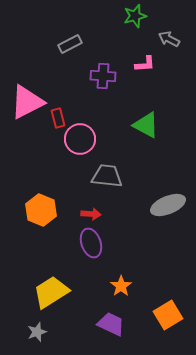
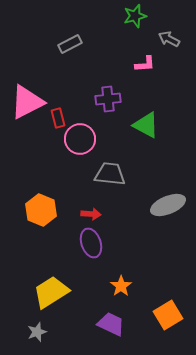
purple cross: moved 5 px right, 23 px down; rotated 10 degrees counterclockwise
gray trapezoid: moved 3 px right, 2 px up
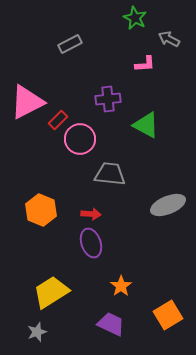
green star: moved 2 px down; rotated 30 degrees counterclockwise
red rectangle: moved 2 px down; rotated 60 degrees clockwise
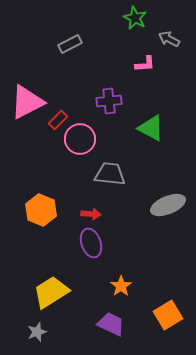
purple cross: moved 1 px right, 2 px down
green triangle: moved 5 px right, 3 px down
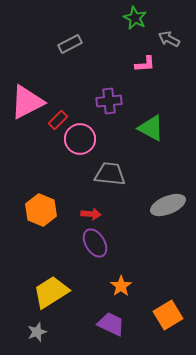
purple ellipse: moved 4 px right; rotated 12 degrees counterclockwise
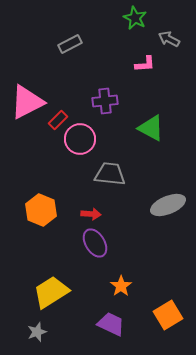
purple cross: moved 4 px left
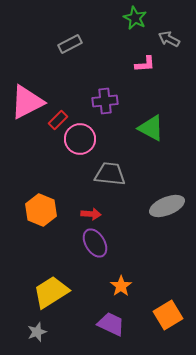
gray ellipse: moved 1 px left, 1 px down
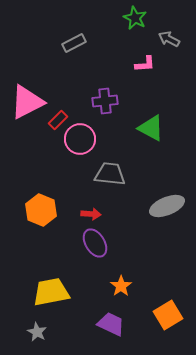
gray rectangle: moved 4 px right, 1 px up
yellow trapezoid: rotated 21 degrees clockwise
gray star: rotated 24 degrees counterclockwise
